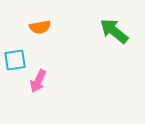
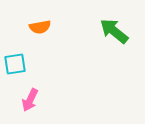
cyan square: moved 4 px down
pink arrow: moved 8 px left, 19 px down
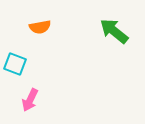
cyan square: rotated 30 degrees clockwise
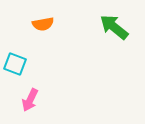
orange semicircle: moved 3 px right, 3 px up
green arrow: moved 4 px up
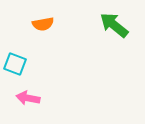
green arrow: moved 2 px up
pink arrow: moved 2 px left, 2 px up; rotated 75 degrees clockwise
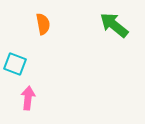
orange semicircle: rotated 90 degrees counterclockwise
pink arrow: rotated 85 degrees clockwise
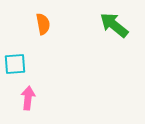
cyan square: rotated 25 degrees counterclockwise
